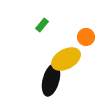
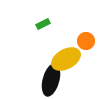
green rectangle: moved 1 px right, 1 px up; rotated 24 degrees clockwise
orange circle: moved 4 px down
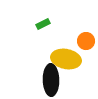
yellow ellipse: rotated 40 degrees clockwise
black ellipse: rotated 16 degrees counterclockwise
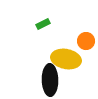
black ellipse: moved 1 px left
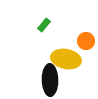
green rectangle: moved 1 px right, 1 px down; rotated 24 degrees counterclockwise
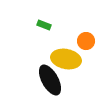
green rectangle: rotated 72 degrees clockwise
black ellipse: rotated 28 degrees counterclockwise
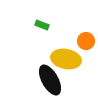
green rectangle: moved 2 px left
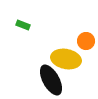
green rectangle: moved 19 px left
black ellipse: moved 1 px right
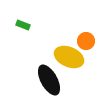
yellow ellipse: moved 3 px right, 2 px up; rotated 12 degrees clockwise
black ellipse: moved 2 px left
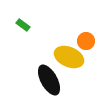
green rectangle: rotated 16 degrees clockwise
